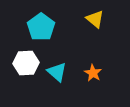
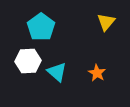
yellow triangle: moved 11 px right, 3 px down; rotated 30 degrees clockwise
white hexagon: moved 2 px right, 2 px up
orange star: moved 4 px right
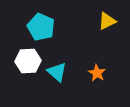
yellow triangle: moved 1 px right, 1 px up; rotated 24 degrees clockwise
cyan pentagon: rotated 12 degrees counterclockwise
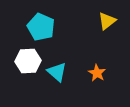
yellow triangle: rotated 12 degrees counterclockwise
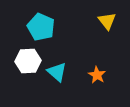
yellow triangle: rotated 30 degrees counterclockwise
orange star: moved 2 px down
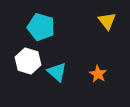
cyan pentagon: rotated 8 degrees counterclockwise
white hexagon: rotated 20 degrees clockwise
orange star: moved 1 px right, 1 px up
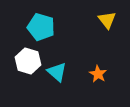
yellow triangle: moved 1 px up
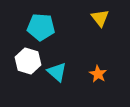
yellow triangle: moved 7 px left, 2 px up
cyan pentagon: rotated 12 degrees counterclockwise
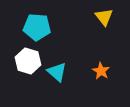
yellow triangle: moved 4 px right, 1 px up
cyan pentagon: moved 4 px left
orange star: moved 3 px right, 3 px up
